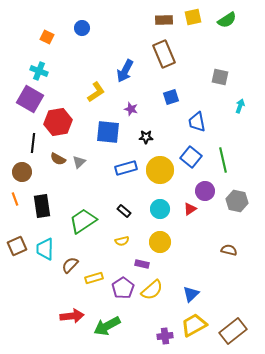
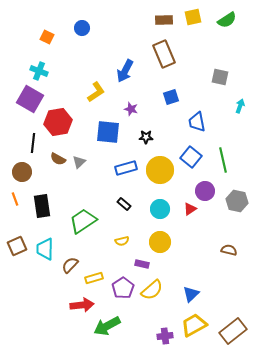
black rectangle at (124, 211): moved 7 px up
red arrow at (72, 316): moved 10 px right, 11 px up
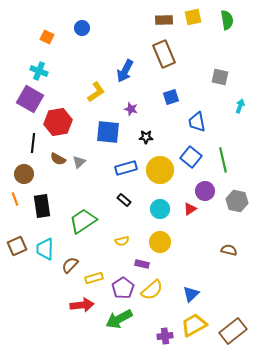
green semicircle at (227, 20): rotated 66 degrees counterclockwise
brown circle at (22, 172): moved 2 px right, 2 px down
black rectangle at (124, 204): moved 4 px up
green arrow at (107, 326): moved 12 px right, 7 px up
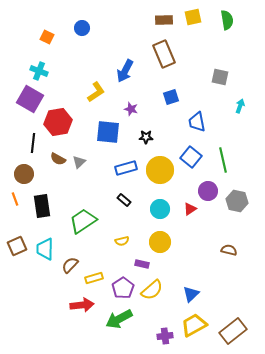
purple circle at (205, 191): moved 3 px right
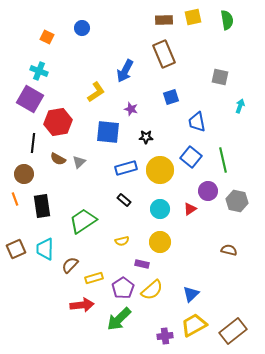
brown square at (17, 246): moved 1 px left, 3 px down
green arrow at (119, 319): rotated 16 degrees counterclockwise
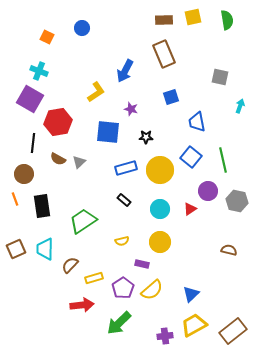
green arrow at (119, 319): moved 4 px down
